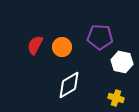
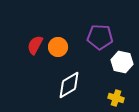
orange circle: moved 4 px left
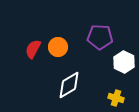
red semicircle: moved 2 px left, 4 px down
white hexagon: moved 2 px right; rotated 15 degrees clockwise
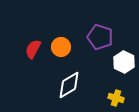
purple pentagon: rotated 15 degrees clockwise
orange circle: moved 3 px right
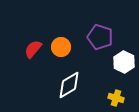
red semicircle: rotated 12 degrees clockwise
